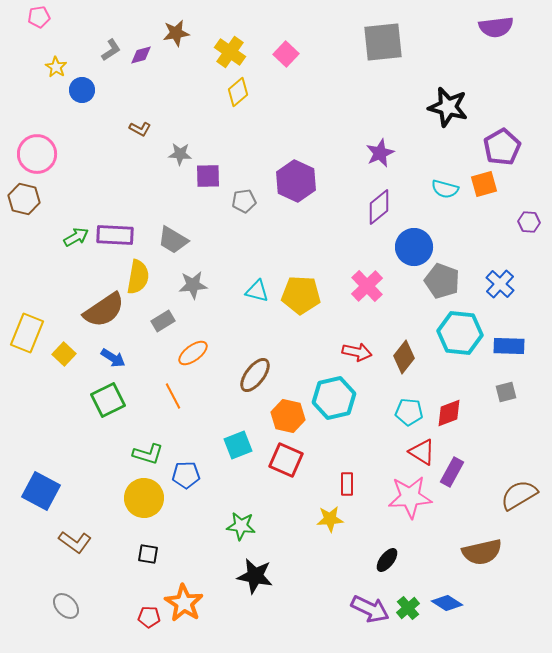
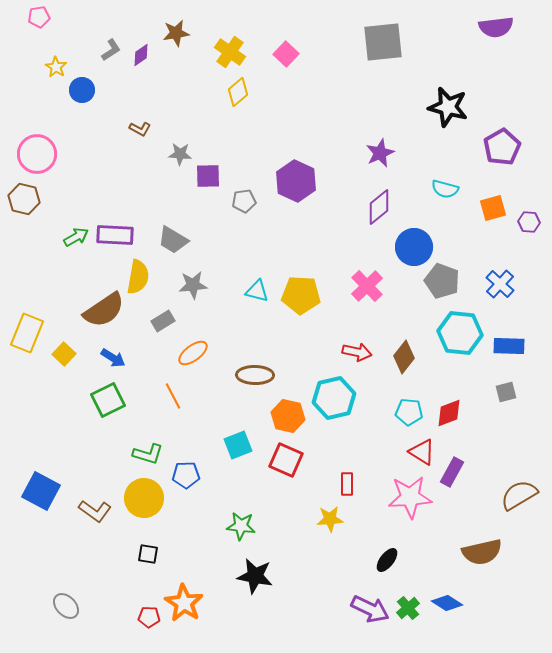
purple diamond at (141, 55): rotated 20 degrees counterclockwise
orange square at (484, 184): moved 9 px right, 24 px down
brown ellipse at (255, 375): rotated 54 degrees clockwise
brown L-shape at (75, 542): moved 20 px right, 31 px up
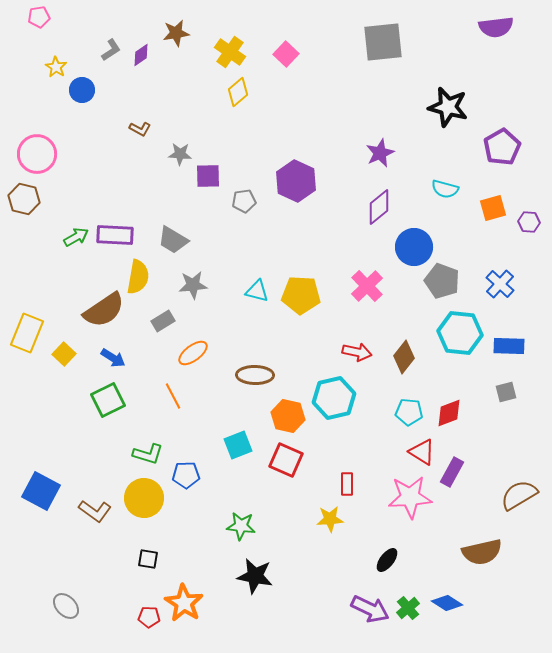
black square at (148, 554): moved 5 px down
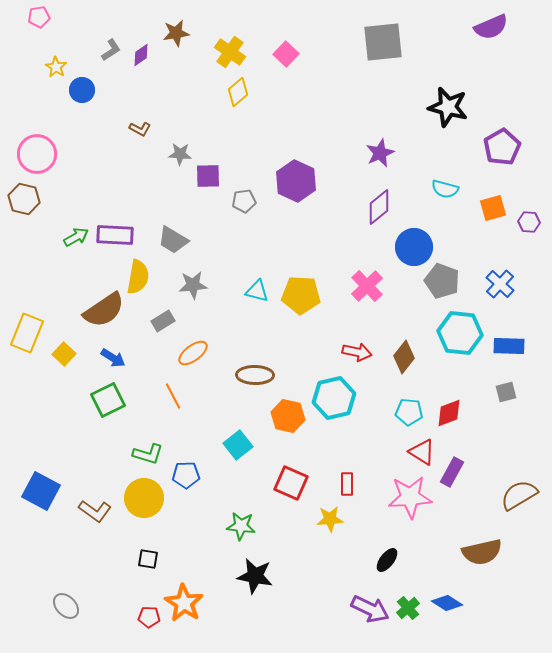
purple semicircle at (496, 27): moved 5 px left; rotated 16 degrees counterclockwise
cyan square at (238, 445): rotated 16 degrees counterclockwise
red square at (286, 460): moved 5 px right, 23 px down
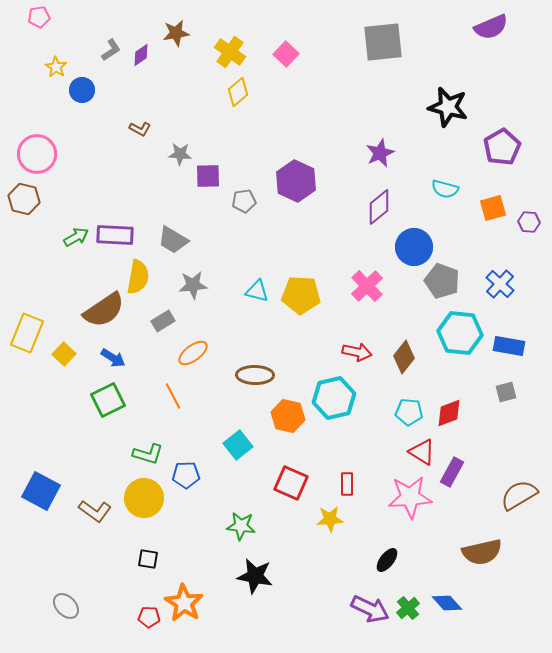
blue rectangle at (509, 346): rotated 8 degrees clockwise
blue diamond at (447, 603): rotated 16 degrees clockwise
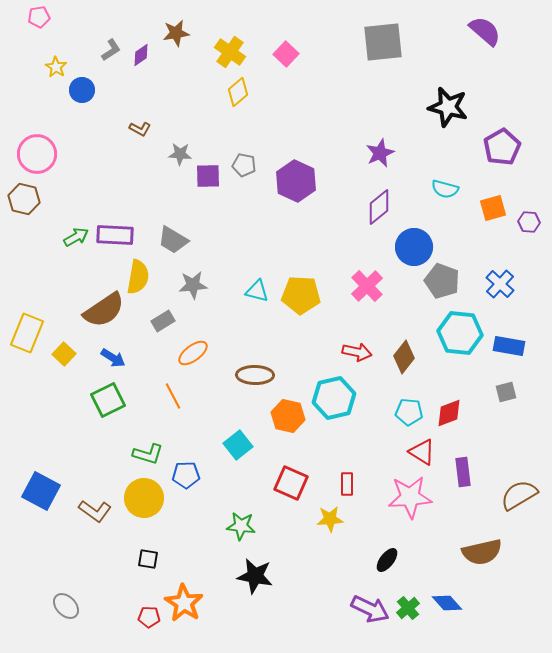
purple semicircle at (491, 27): moved 6 px left, 4 px down; rotated 116 degrees counterclockwise
gray pentagon at (244, 201): moved 36 px up; rotated 20 degrees clockwise
purple rectangle at (452, 472): moved 11 px right; rotated 36 degrees counterclockwise
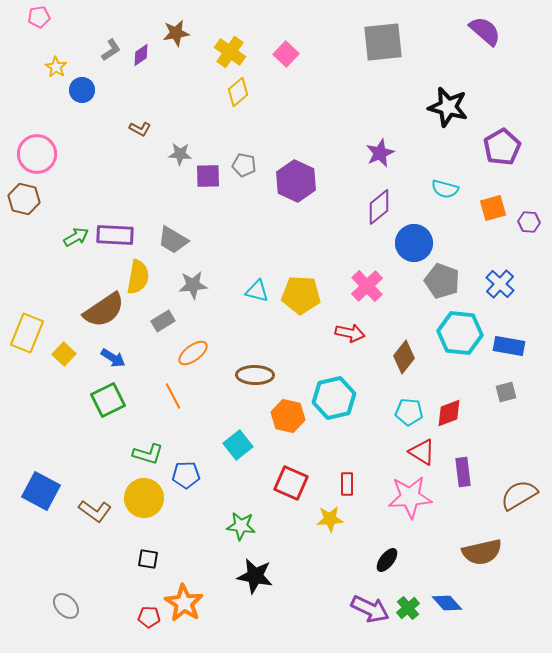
blue circle at (414, 247): moved 4 px up
red arrow at (357, 352): moved 7 px left, 19 px up
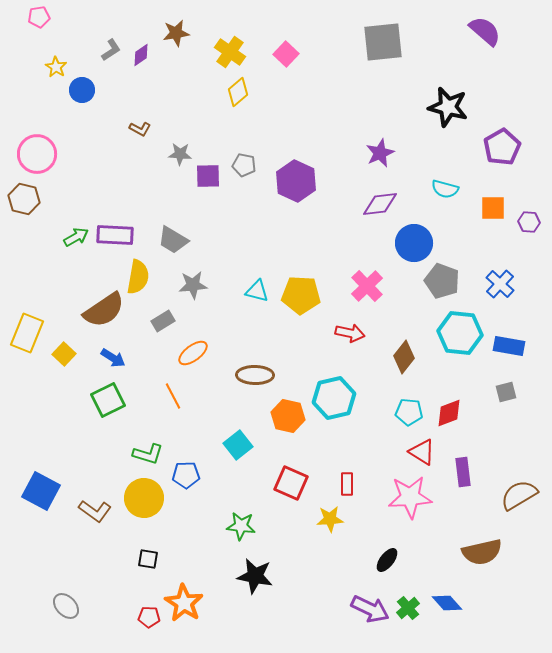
purple diamond at (379, 207): moved 1 px right, 3 px up; rotated 33 degrees clockwise
orange square at (493, 208): rotated 16 degrees clockwise
